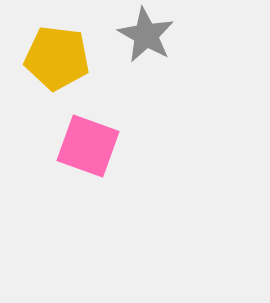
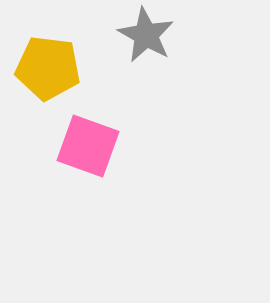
yellow pentagon: moved 9 px left, 10 px down
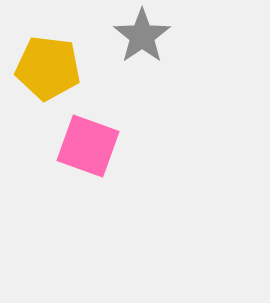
gray star: moved 4 px left, 1 px down; rotated 8 degrees clockwise
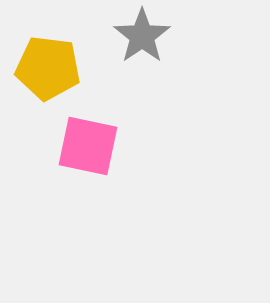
pink square: rotated 8 degrees counterclockwise
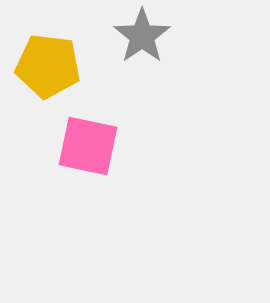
yellow pentagon: moved 2 px up
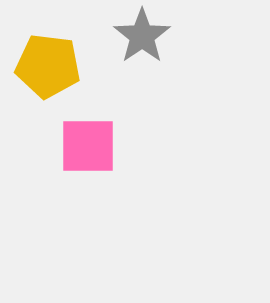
pink square: rotated 12 degrees counterclockwise
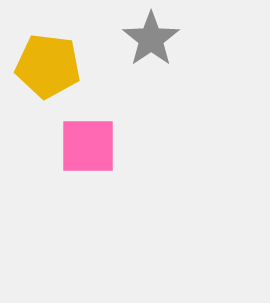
gray star: moved 9 px right, 3 px down
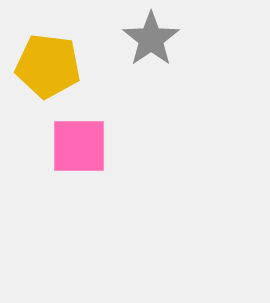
pink square: moved 9 px left
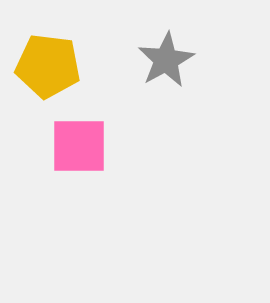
gray star: moved 15 px right, 21 px down; rotated 6 degrees clockwise
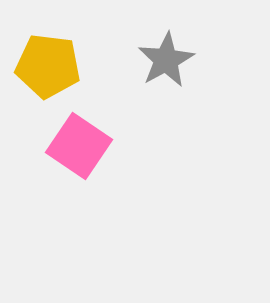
pink square: rotated 34 degrees clockwise
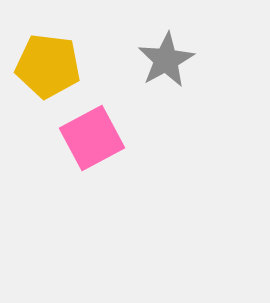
pink square: moved 13 px right, 8 px up; rotated 28 degrees clockwise
